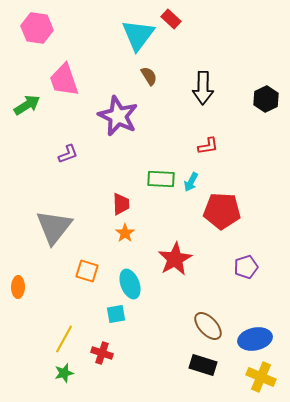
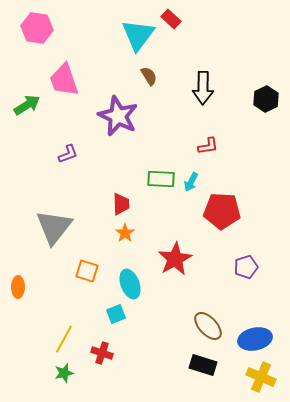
cyan square: rotated 12 degrees counterclockwise
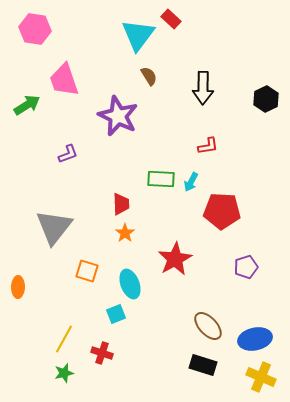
pink hexagon: moved 2 px left, 1 px down
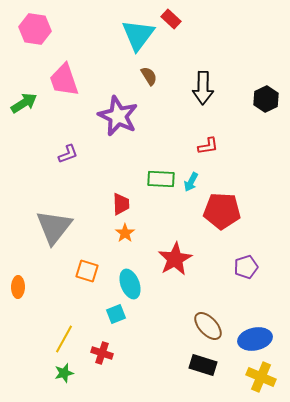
green arrow: moved 3 px left, 2 px up
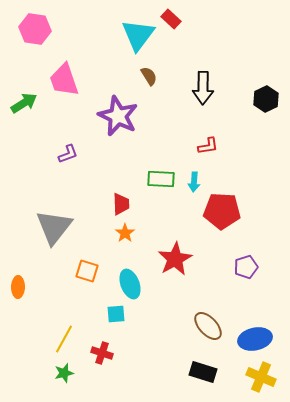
cyan arrow: moved 3 px right; rotated 24 degrees counterclockwise
cyan square: rotated 18 degrees clockwise
black rectangle: moved 7 px down
